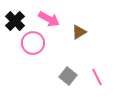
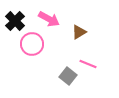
pink circle: moved 1 px left, 1 px down
pink line: moved 9 px left, 13 px up; rotated 42 degrees counterclockwise
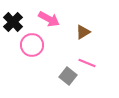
black cross: moved 2 px left, 1 px down
brown triangle: moved 4 px right
pink circle: moved 1 px down
pink line: moved 1 px left, 1 px up
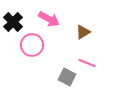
gray square: moved 1 px left, 1 px down; rotated 12 degrees counterclockwise
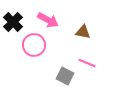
pink arrow: moved 1 px left, 1 px down
brown triangle: rotated 42 degrees clockwise
pink circle: moved 2 px right
gray square: moved 2 px left, 1 px up
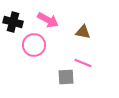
black cross: rotated 30 degrees counterclockwise
pink line: moved 4 px left
gray square: moved 1 px right, 1 px down; rotated 30 degrees counterclockwise
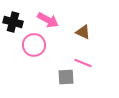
brown triangle: rotated 14 degrees clockwise
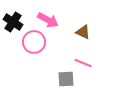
black cross: rotated 18 degrees clockwise
pink circle: moved 3 px up
gray square: moved 2 px down
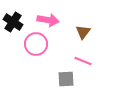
pink arrow: rotated 20 degrees counterclockwise
brown triangle: rotated 42 degrees clockwise
pink circle: moved 2 px right, 2 px down
pink line: moved 2 px up
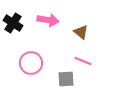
black cross: moved 1 px down
brown triangle: moved 2 px left; rotated 28 degrees counterclockwise
pink circle: moved 5 px left, 19 px down
